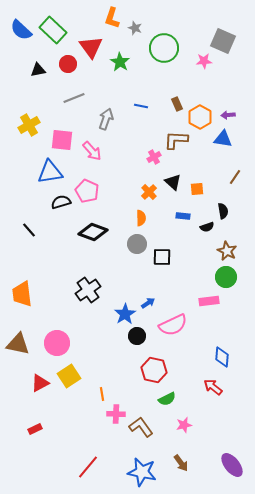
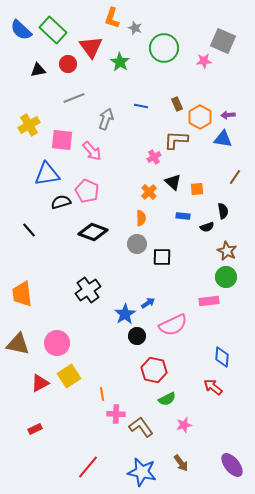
blue triangle at (50, 172): moved 3 px left, 2 px down
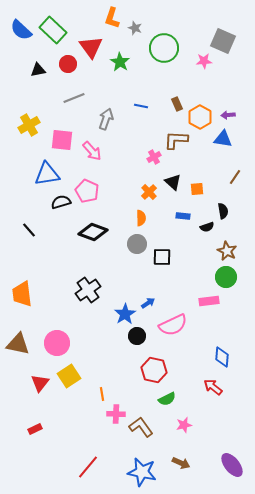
red triangle at (40, 383): rotated 24 degrees counterclockwise
brown arrow at (181, 463): rotated 30 degrees counterclockwise
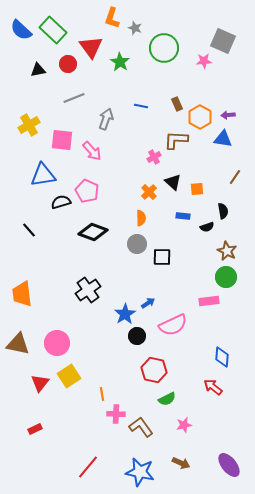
blue triangle at (47, 174): moved 4 px left, 1 px down
purple ellipse at (232, 465): moved 3 px left
blue star at (142, 472): moved 2 px left
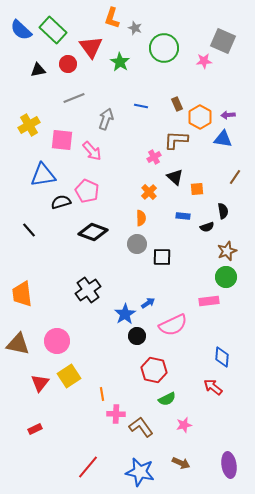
black triangle at (173, 182): moved 2 px right, 5 px up
brown star at (227, 251): rotated 24 degrees clockwise
pink circle at (57, 343): moved 2 px up
purple ellipse at (229, 465): rotated 30 degrees clockwise
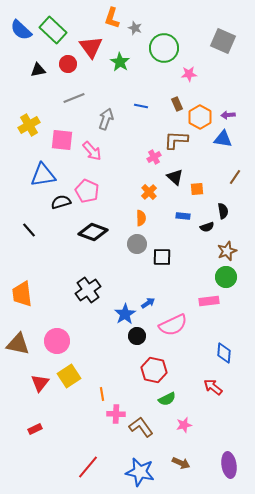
pink star at (204, 61): moved 15 px left, 13 px down
blue diamond at (222, 357): moved 2 px right, 4 px up
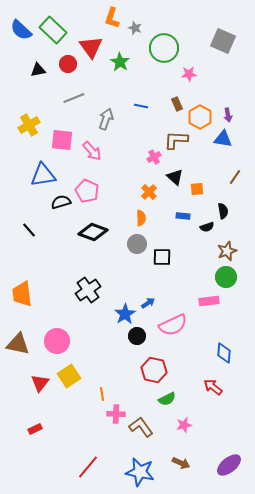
purple arrow at (228, 115): rotated 96 degrees counterclockwise
purple ellipse at (229, 465): rotated 60 degrees clockwise
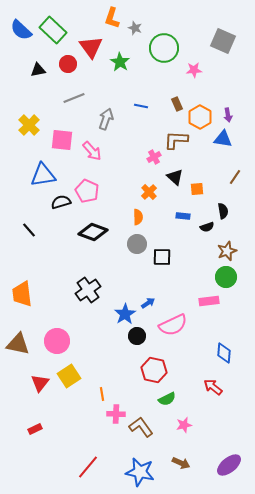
pink star at (189, 74): moved 5 px right, 4 px up
yellow cross at (29, 125): rotated 15 degrees counterclockwise
orange semicircle at (141, 218): moved 3 px left, 1 px up
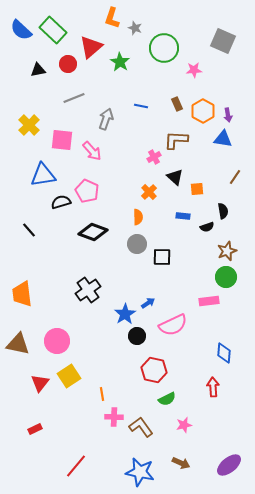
red triangle at (91, 47): rotated 25 degrees clockwise
orange hexagon at (200, 117): moved 3 px right, 6 px up
red arrow at (213, 387): rotated 48 degrees clockwise
pink cross at (116, 414): moved 2 px left, 3 px down
red line at (88, 467): moved 12 px left, 1 px up
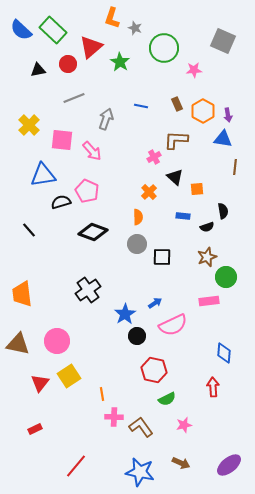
brown line at (235, 177): moved 10 px up; rotated 28 degrees counterclockwise
brown star at (227, 251): moved 20 px left, 6 px down
blue arrow at (148, 303): moved 7 px right
